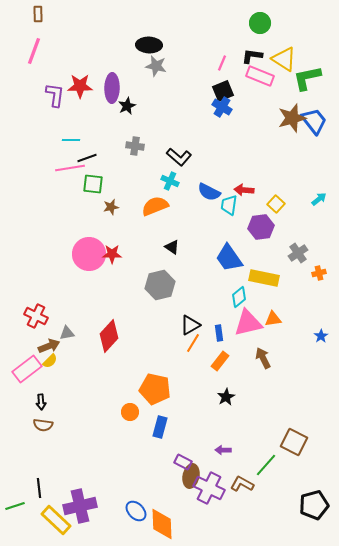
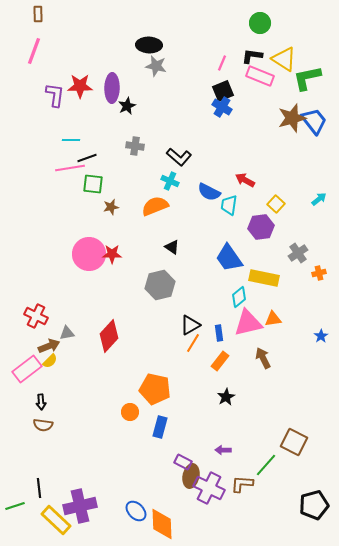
red arrow at (244, 190): moved 1 px right, 10 px up; rotated 24 degrees clockwise
brown L-shape at (242, 484): rotated 25 degrees counterclockwise
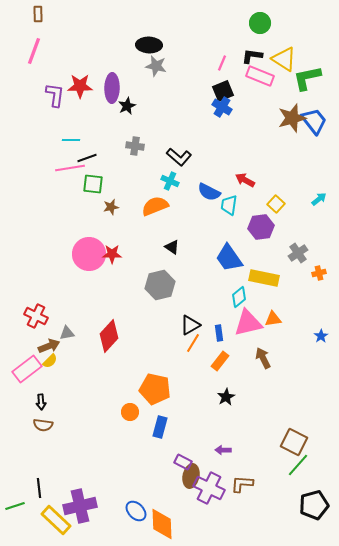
green line at (266, 465): moved 32 px right
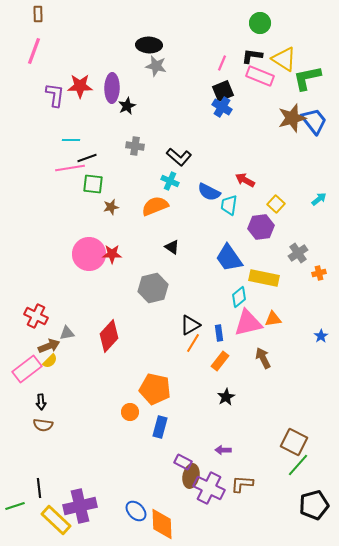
gray hexagon at (160, 285): moved 7 px left, 3 px down
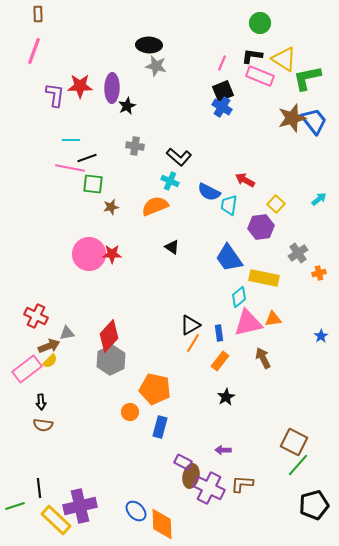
pink line at (70, 168): rotated 20 degrees clockwise
gray hexagon at (153, 288): moved 42 px left, 72 px down; rotated 12 degrees counterclockwise
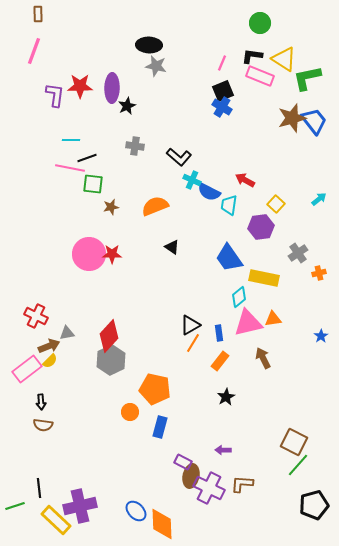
cyan cross at (170, 181): moved 22 px right, 1 px up
